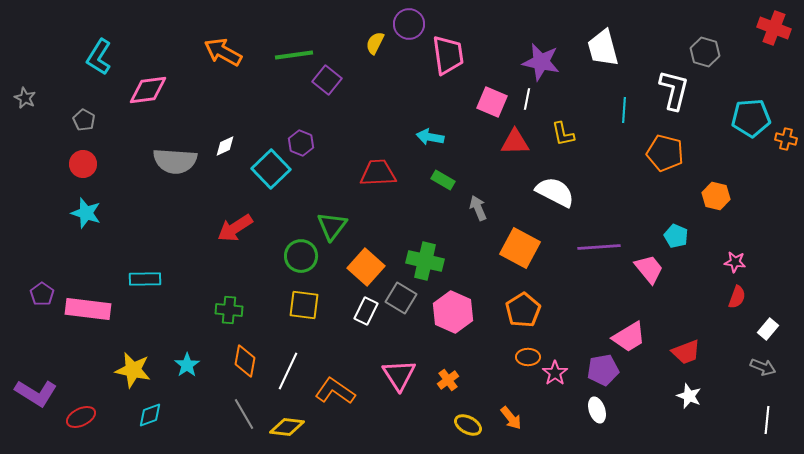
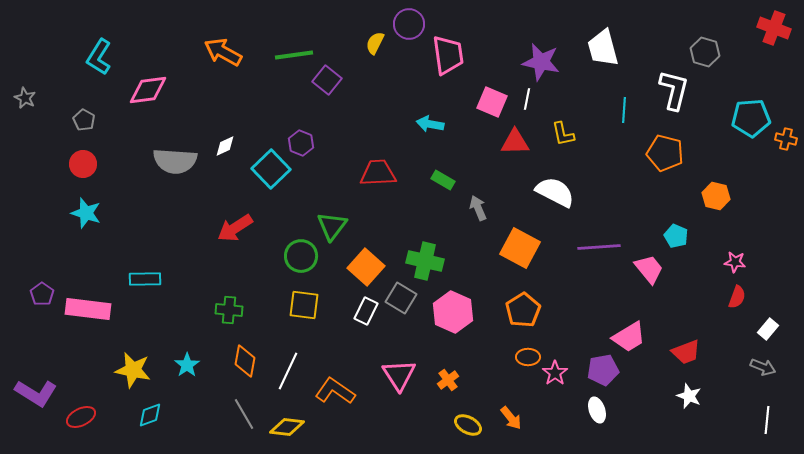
cyan arrow at (430, 137): moved 13 px up
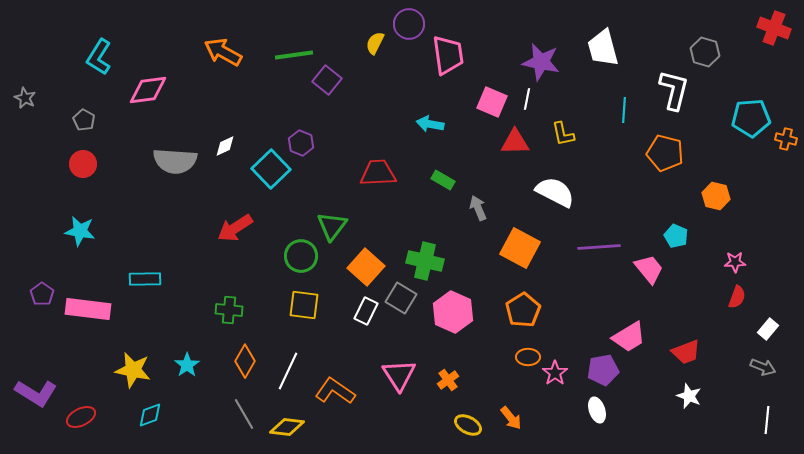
cyan star at (86, 213): moved 6 px left, 18 px down; rotated 8 degrees counterclockwise
pink star at (735, 262): rotated 10 degrees counterclockwise
orange diamond at (245, 361): rotated 20 degrees clockwise
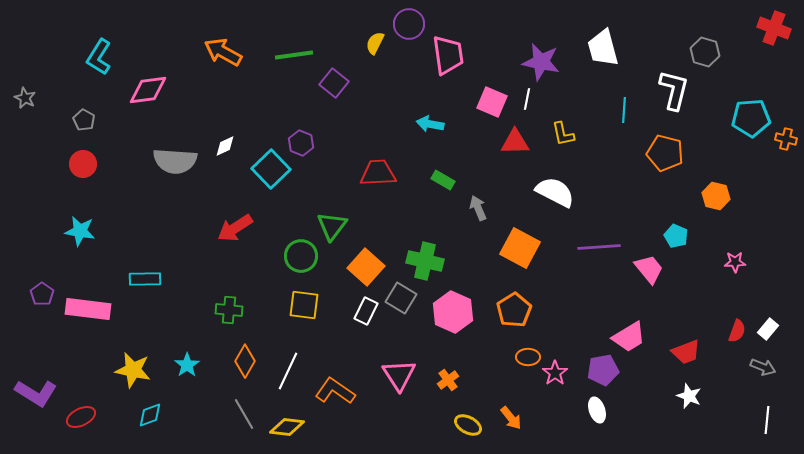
purple square at (327, 80): moved 7 px right, 3 px down
red semicircle at (737, 297): moved 34 px down
orange pentagon at (523, 310): moved 9 px left
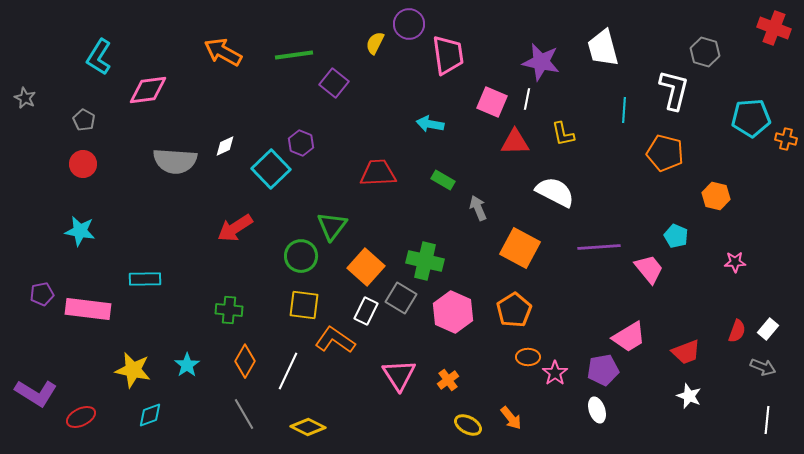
purple pentagon at (42, 294): rotated 25 degrees clockwise
orange L-shape at (335, 391): moved 51 px up
yellow diamond at (287, 427): moved 21 px right; rotated 20 degrees clockwise
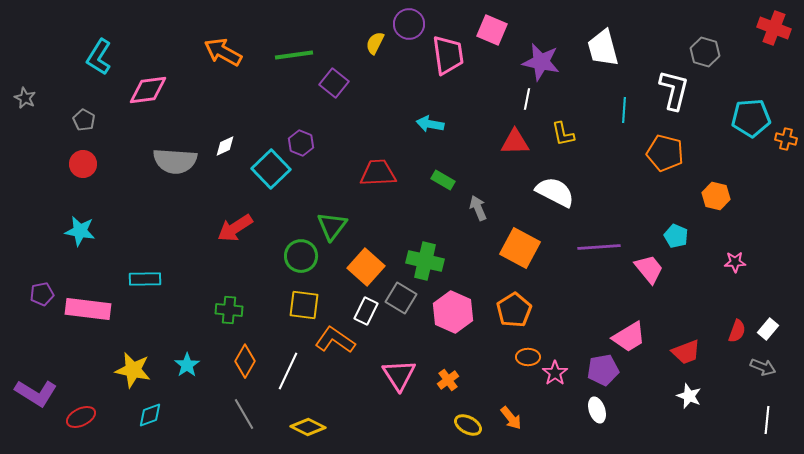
pink square at (492, 102): moved 72 px up
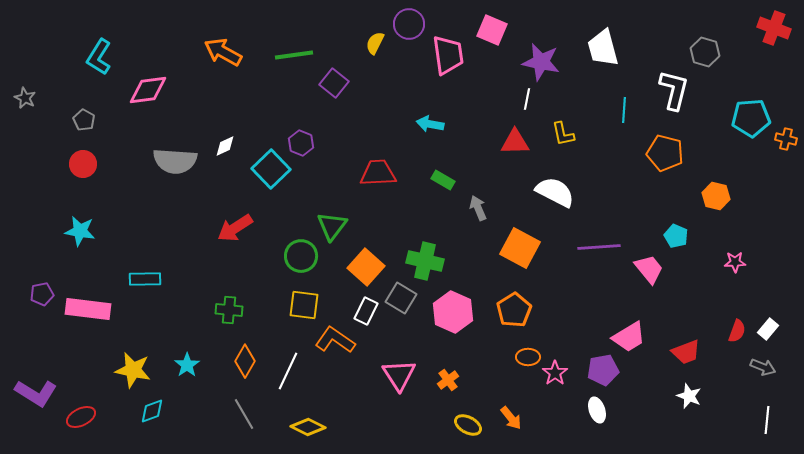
cyan diamond at (150, 415): moved 2 px right, 4 px up
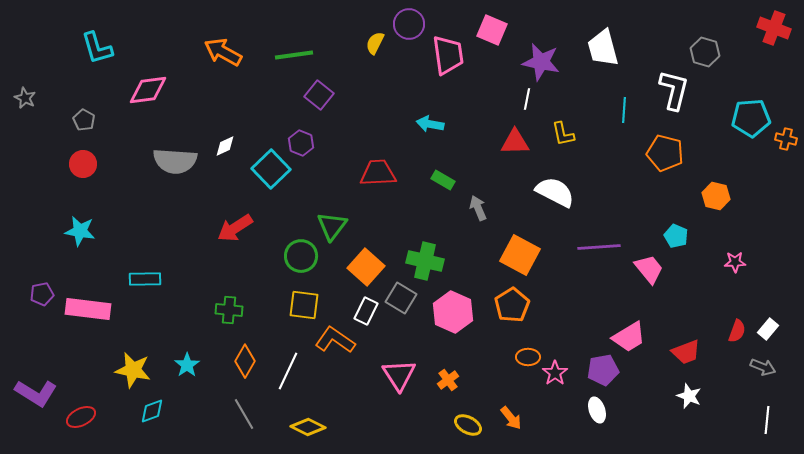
cyan L-shape at (99, 57): moved 2 px left, 9 px up; rotated 48 degrees counterclockwise
purple square at (334, 83): moved 15 px left, 12 px down
orange square at (520, 248): moved 7 px down
orange pentagon at (514, 310): moved 2 px left, 5 px up
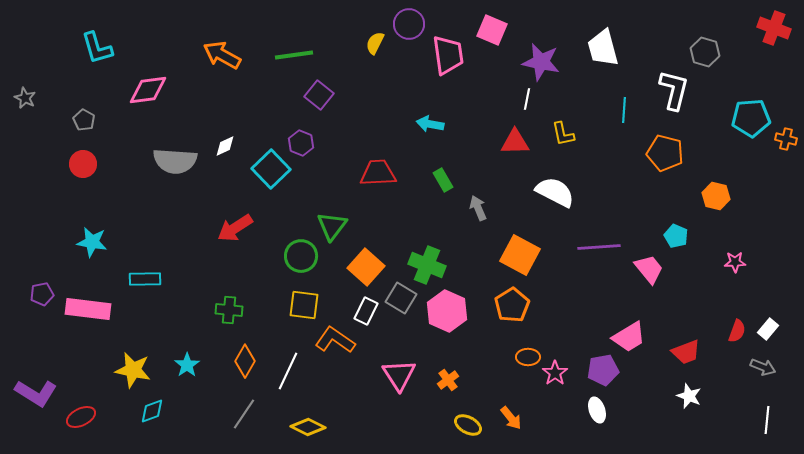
orange arrow at (223, 52): moved 1 px left, 3 px down
green rectangle at (443, 180): rotated 30 degrees clockwise
cyan star at (80, 231): moved 12 px right, 11 px down
green cross at (425, 261): moved 2 px right, 4 px down; rotated 9 degrees clockwise
pink hexagon at (453, 312): moved 6 px left, 1 px up
gray line at (244, 414): rotated 64 degrees clockwise
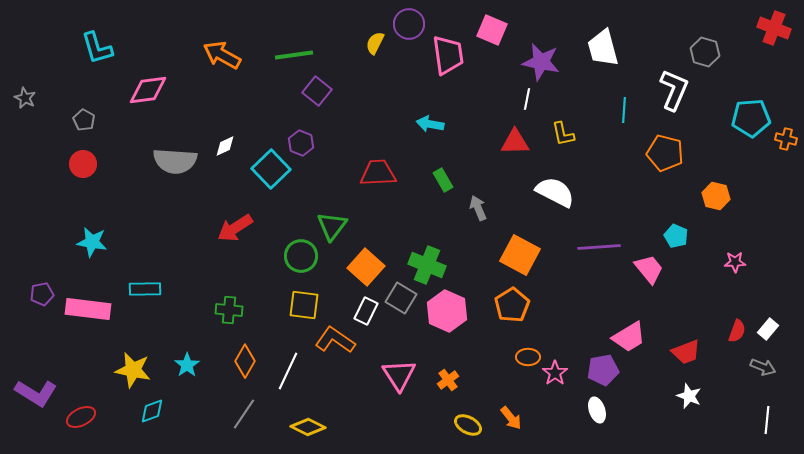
white L-shape at (674, 90): rotated 9 degrees clockwise
purple square at (319, 95): moved 2 px left, 4 px up
cyan rectangle at (145, 279): moved 10 px down
